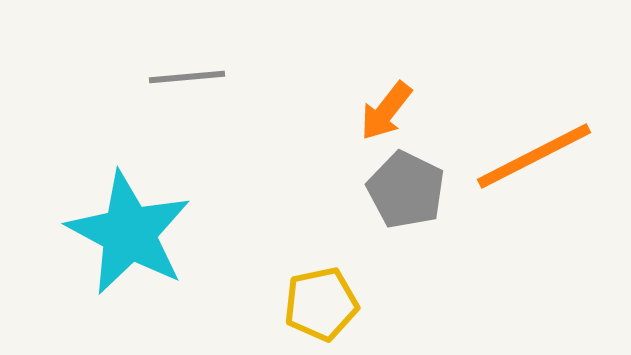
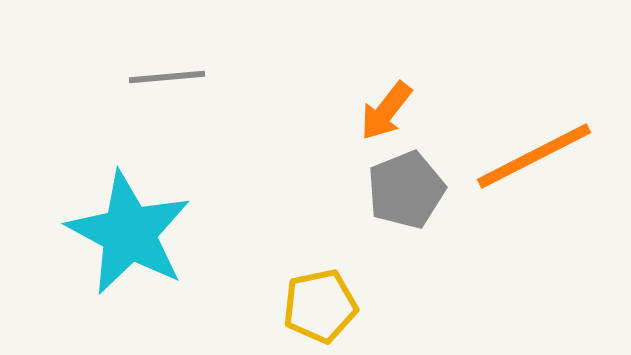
gray line: moved 20 px left
gray pentagon: rotated 24 degrees clockwise
yellow pentagon: moved 1 px left, 2 px down
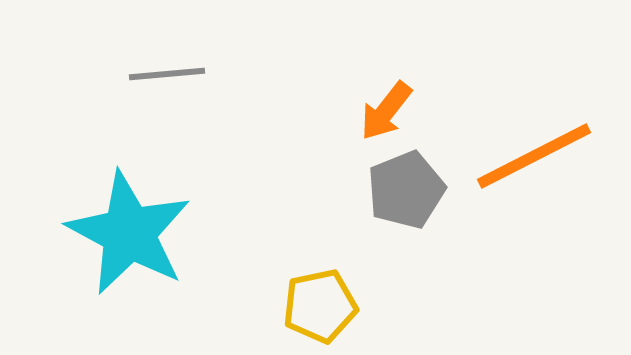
gray line: moved 3 px up
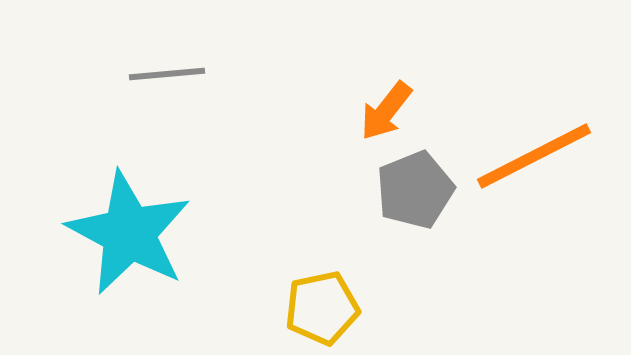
gray pentagon: moved 9 px right
yellow pentagon: moved 2 px right, 2 px down
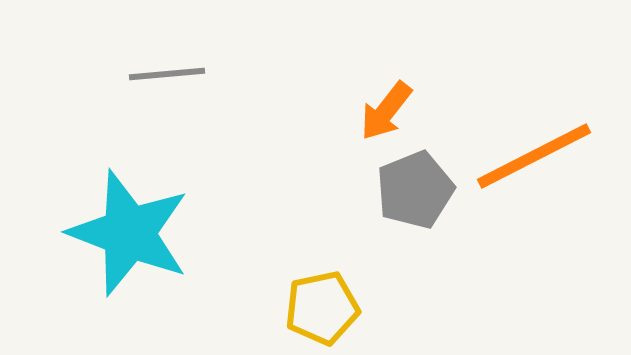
cyan star: rotated 7 degrees counterclockwise
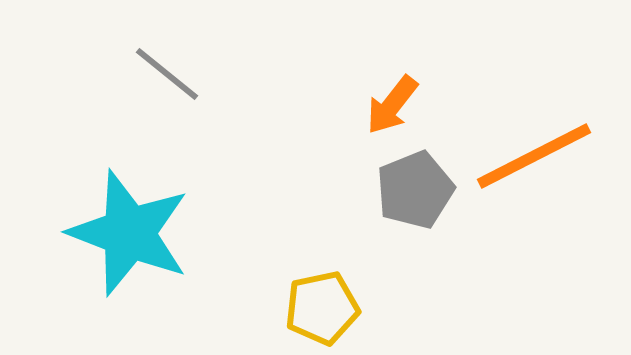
gray line: rotated 44 degrees clockwise
orange arrow: moved 6 px right, 6 px up
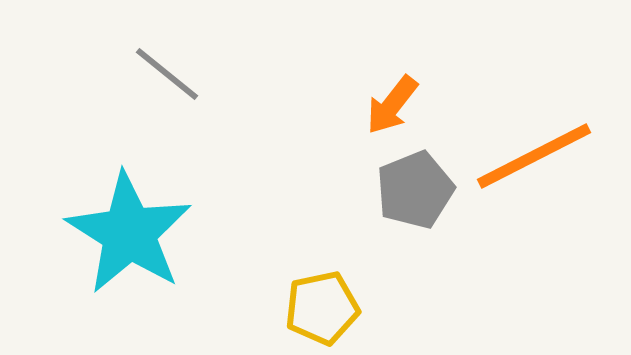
cyan star: rotated 11 degrees clockwise
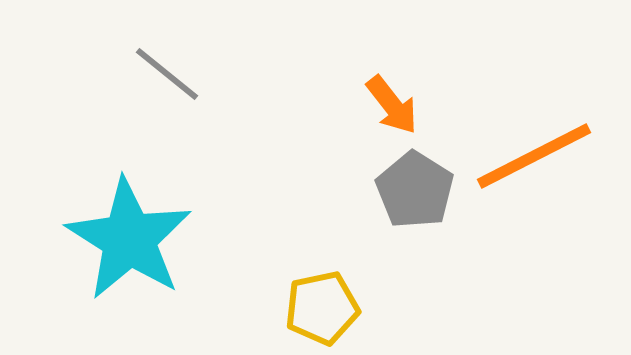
orange arrow: rotated 76 degrees counterclockwise
gray pentagon: rotated 18 degrees counterclockwise
cyan star: moved 6 px down
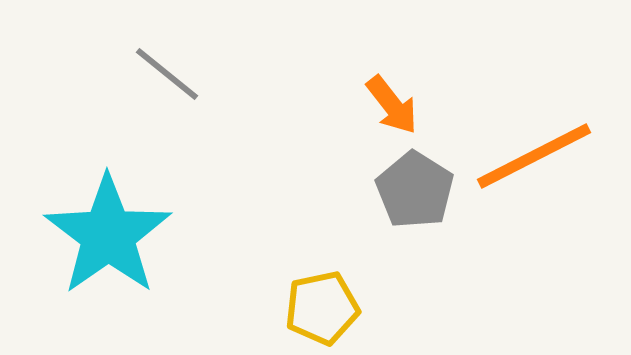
cyan star: moved 21 px left, 4 px up; rotated 5 degrees clockwise
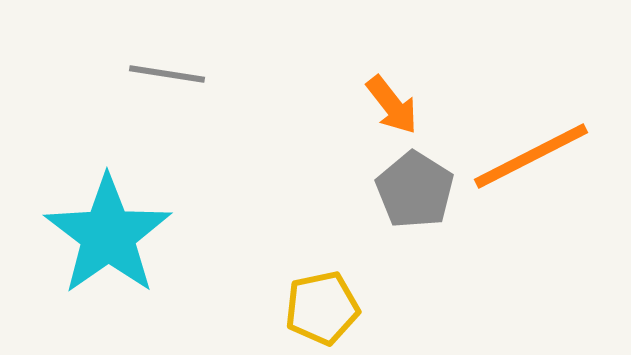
gray line: rotated 30 degrees counterclockwise
orange line: moved 3 px left
